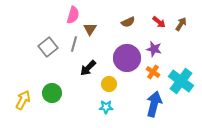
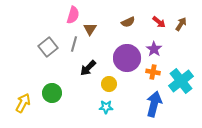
purple star: rotated 21 degrees clockwise
orange cross: rotated 24 degrees counterclockwise
cyan cross: rotated 15 degrees clockwise
yellow arrow: moved 3 px down
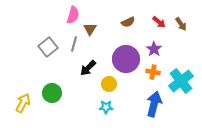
brown arrow: rotated 112 degrees clockwise
purple circle: moved 1 px left, 1 px down
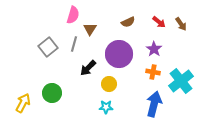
purple circle: moved 7 px left, 5 px up
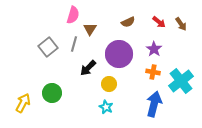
cyan star: rotated 24 degrees clockwise
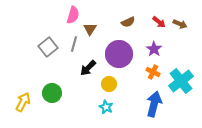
brown arrow: moved 1 px left; rotated 32 degrees counterclockwise
orange cross: rotated 16 degrees clockwise
yellow arrow: moved 1 px up
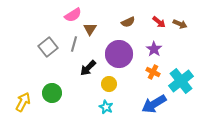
pink semicircle: rotated 42 degrees clockwise
blue arrow: rotated 135 degrees counterclockwise
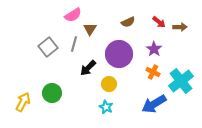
brown arrow: moved 3 px down; rotated 24 degrees counterclockwise
